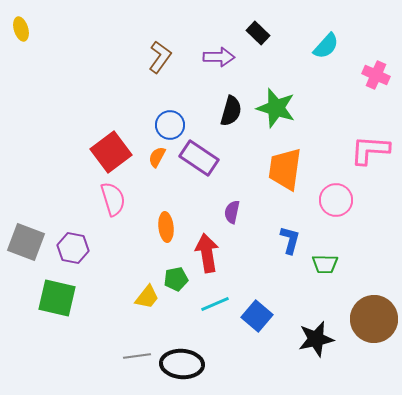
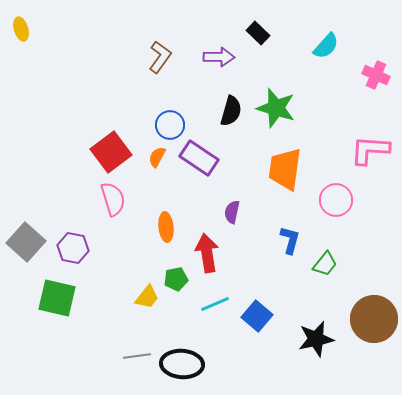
gray square: rotated 21 degrees clockwise
green trapezoid: rotated 52 degrees counterclockwise
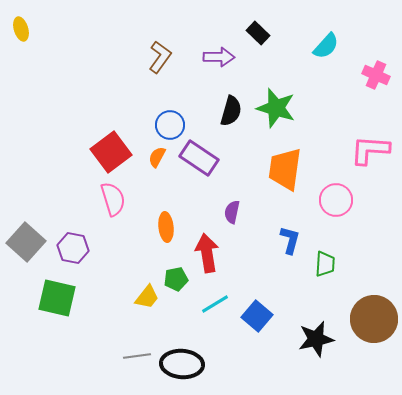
green trapezoid: rotated 36 degrees counterclockwise
cyan line: rotated 8 degrees counterclockwise
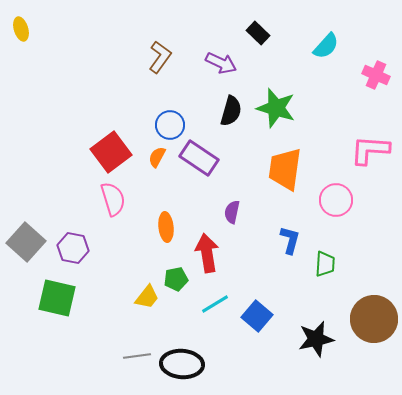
purple arrow: moved 2 px right, 6 px down; rotated 24 degrees clockwise
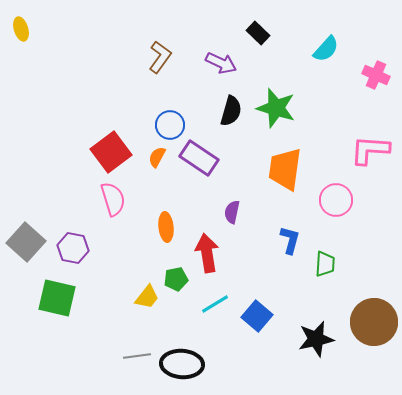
cyan semicircle: moved 3 px down
brown circle: moved 3 px down
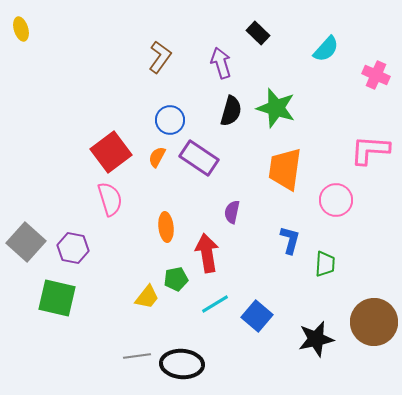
purple arrow: rotated 132 degrees counterclockwise
blue circle: moved 5 px up
pink semicircle: moved 3 px left
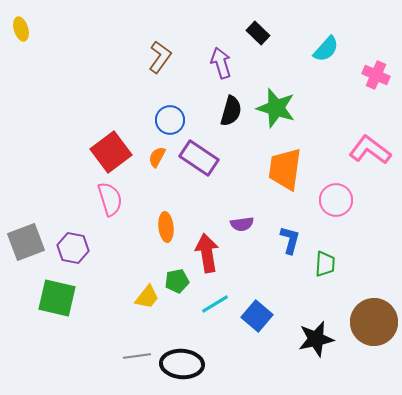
pink L-shape: rotated 33 degrees clockwise
purple semicircle: moved 10 px right, 12 px down; rotated 110 degrees counterclockwise
gray square: rotated 27 degrees clockwise
green pentagon: moved 1 px right, 2 px down
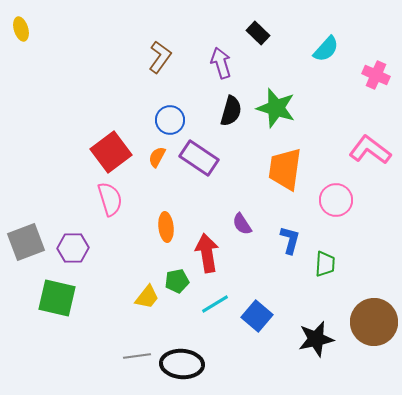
purple semicircle: rotated 65 degrees clockwise
purple hexagon: rotated 12 degrees counterclockwise
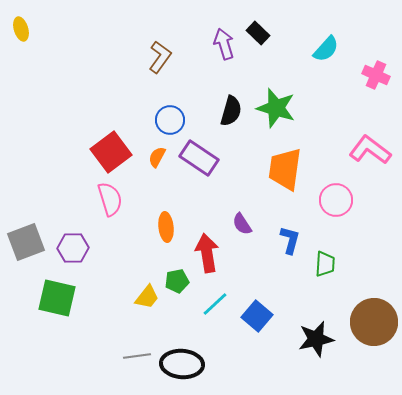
purple arrow: moved 3 px right, 19 px up
cyan line: rotated 12 degrees counterclockwise
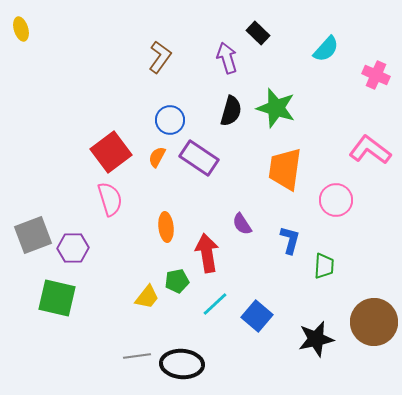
purple arrow: moved 3 px right, 14 px down
gray square: moved 7 px right, 7 px up
green trapezoid: moved 1 px left, 2 px down
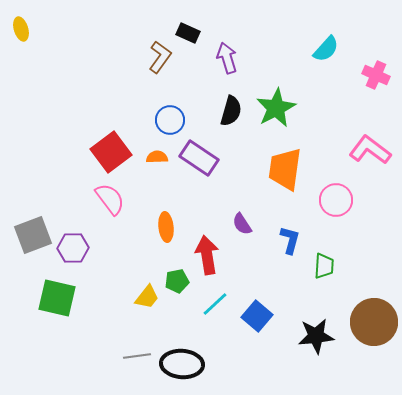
black rectangle: moved 70 px left; rotated 20 degrees counterclockwise
green star: rotated 27 degrees clockwise
orange semicircle: rotated 60 degrees clockwise
pink semicircle: rotated 20 degrees counterclockwise
red arrow: moved 2 px down
black star: moved 3 px up; rotated 6 degrees clockwise
